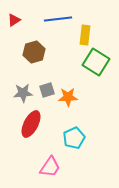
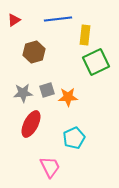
green square: rotated 32 degrees clockwise
pink trapezoid: rotated 60 degrees counterclockwise
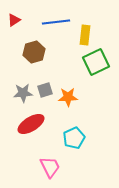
blue line: moved 2 px left, 3 px down
gray square: moved 2 px left
red ellipse: rotated 32 degrees clockwise
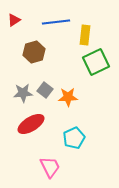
gray square: rotated 35 degrees counterclockwise
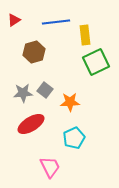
yellow rectangle: rotated 12 degrees counterclockwise
orange star: moved 2 px right, 5 px down
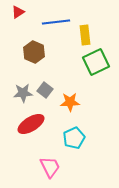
red triangle: moved 4 px right, 8 px up
brown hexagon: rotated 20 degrees counterclockwise
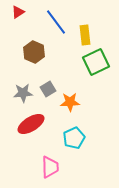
blue line: rotated 60 degrees clockwise
gray square: moved 3 px right, 1 px up; rotated 21 degrees clockwise
pink trapezoid: rotated 25 degrees clockwise
